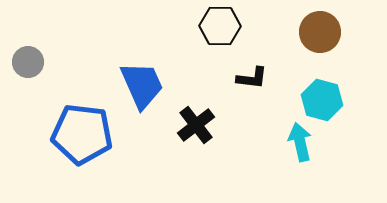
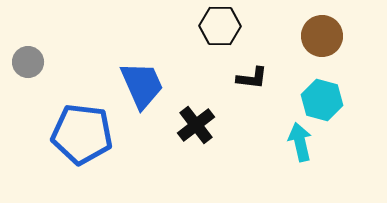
brown circle: moved 2 px right, 4 px down
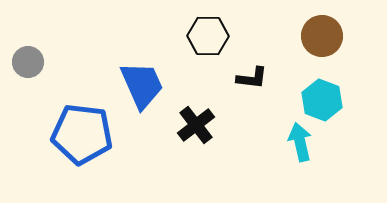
black hexagon: moved 12 px left, 10 px down
cyan hexagon: rotated 6 degrees clockwise
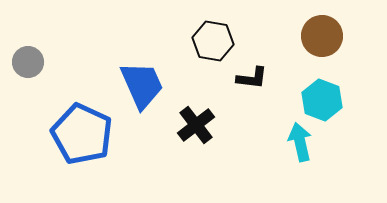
black hexagon: moved 5 px right, 5 px down; rotated 9 degrees clockwise
blue pentagon: rotated 18 degrees clockwise
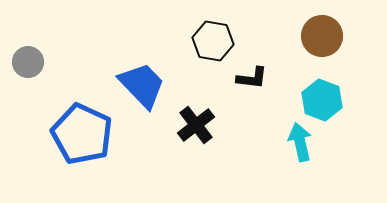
blue trapezoid: rotated 20 degrees counterclockwise
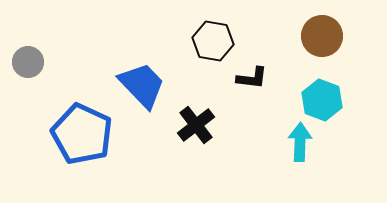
cyan arrow: rotated 15 degrees clockwise
